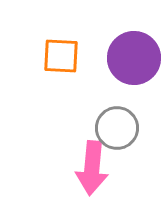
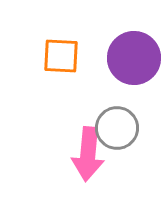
pink arrow: moved 4 px left, 14 px up
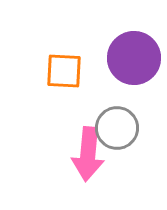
orange square: moved 3 px right, 15 px down
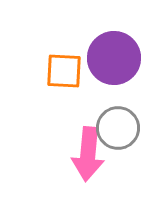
purple circle: moved 20 px left
gray circle: moved 1 px right
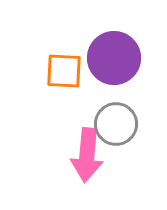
gray circle: moved 2 px left, 4 px up
pink arrow: moved 1 px left, 1 px down
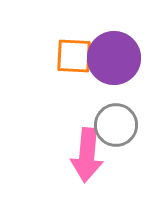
orange square: moved 10 px right, 15 px up
gray circle: moved 1 px down
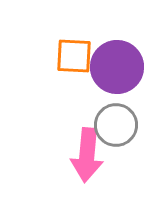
purple circle: moved 3 px right, 9 px down
